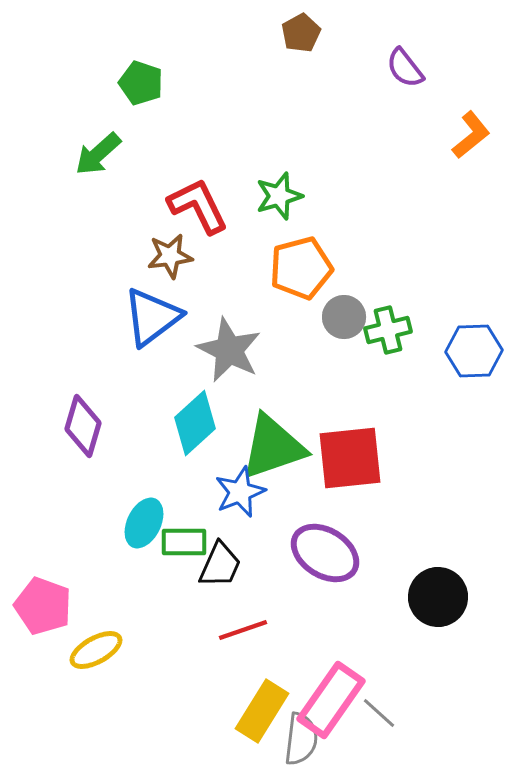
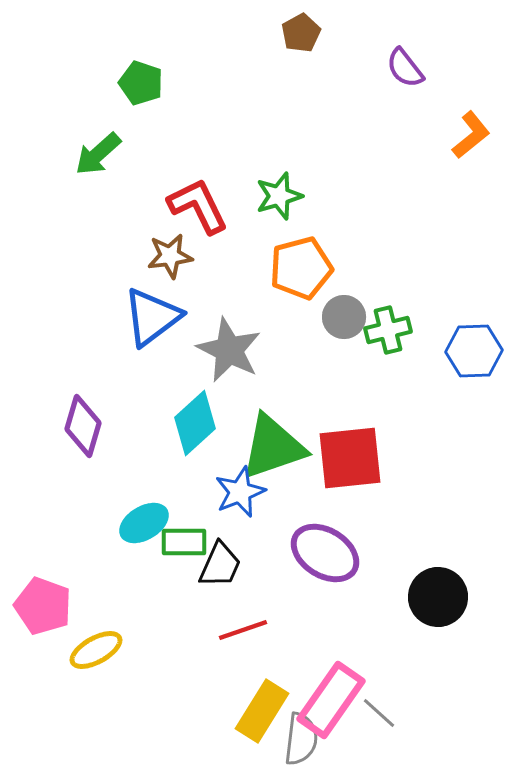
cyan ellipse: rotated 33 degrees clockwise
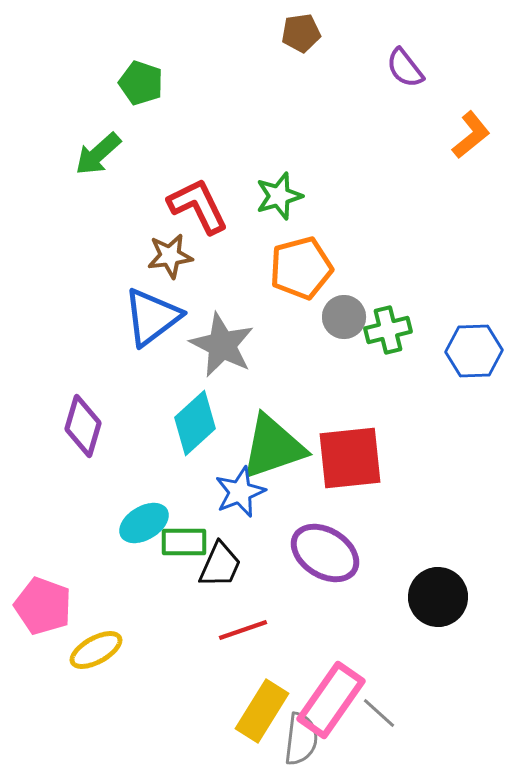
brown pentagon: rotated 21 degrees clockwise
gray star: moved 7 px left, 5 px up
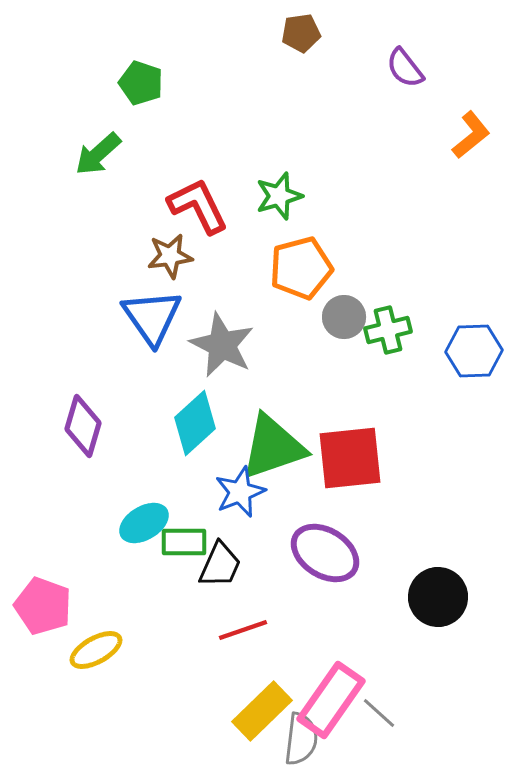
blue triangle: rotated 28 degrees counterclockwise
yellow rectangle: rotated 14 degrees clockwise
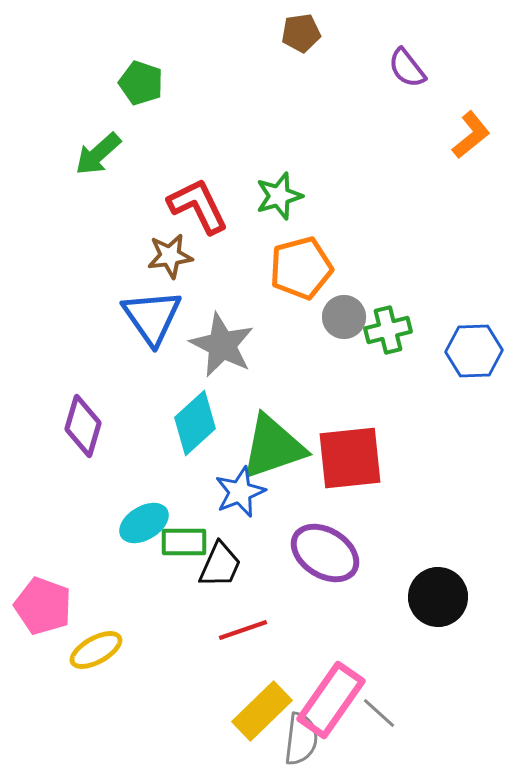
purple semicircle: moved 2 px right
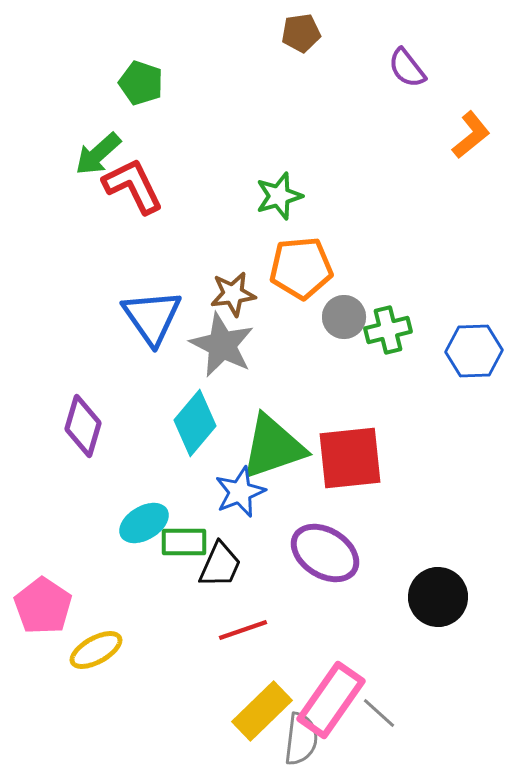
red L-shape: moved 65 px left, 20 px up
brown star: moved 63 px right, 38 px down
orange pentagon: rotated 10 degrees clockwise
cyan diamond: rotated 8 degrees counterclockwise
pink pentagon: rotated 14 degrees clockwise
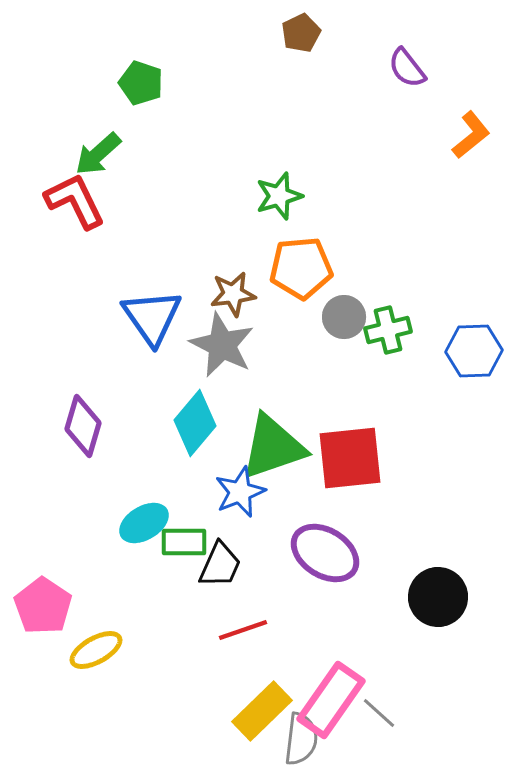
brown pentagon: rotated 18 degrees counterclockwise
red L-shape: moved 58 px left, 15 px down
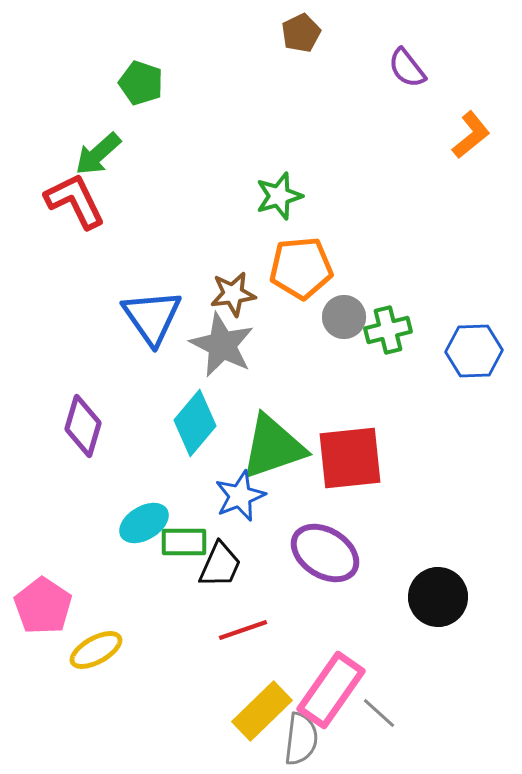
blue star: moved 4 px down
pink rectangle: moved 10 px up
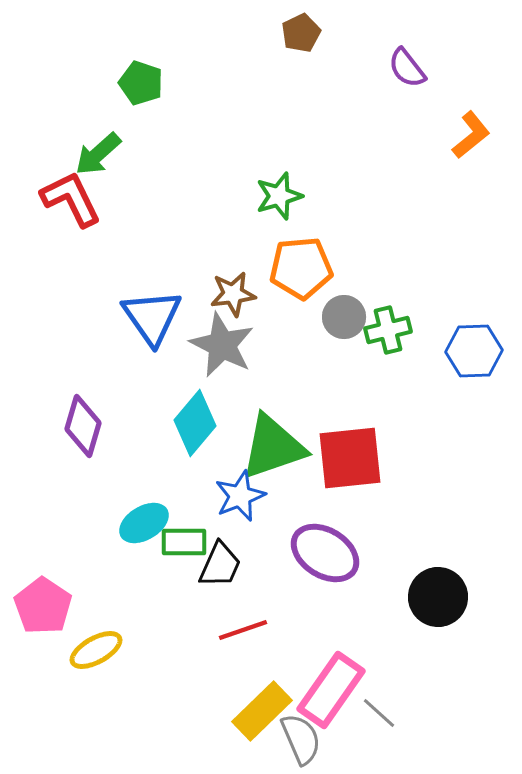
red L-shape: moved 4 px left, 2 px up
gray semicircle: rotated 30 degrees counterclockwise
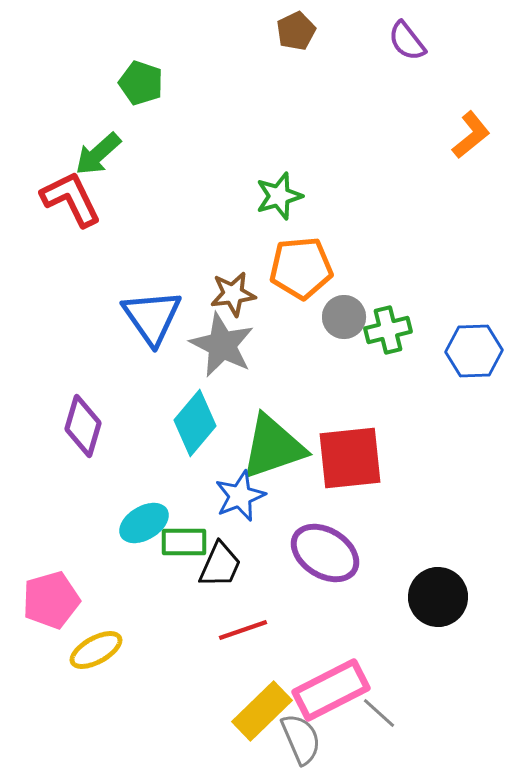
brown pentagon: moved 5 px left, 2 px up
purple semicircle: moved 27 px up
pink pentagon: moved 8 px right, 6 px up; rotated 22 degrees clockwise
pink rectangle: rotated 28 degrees clockwise
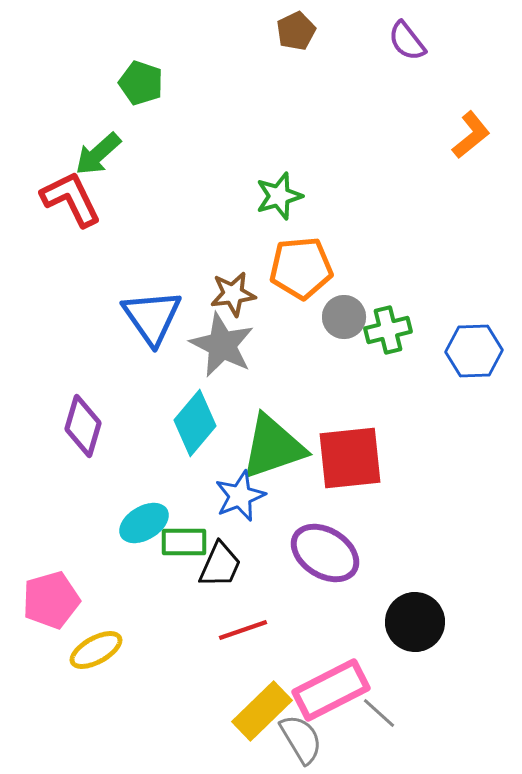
black circle: moved 23 px left, 25 px down
gray semicircle: rotated 8 degrees counterclockwise
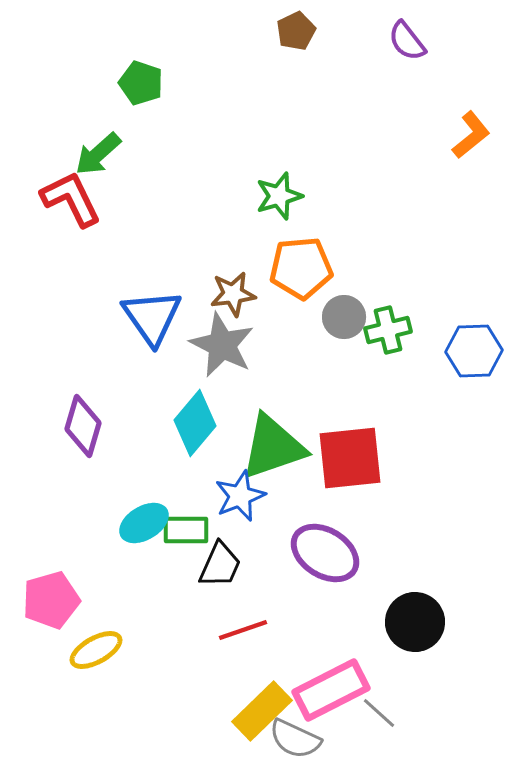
green rectangle: moved 2 px right, 12 px up
gray semicircle: moved 6 px left; rotated 146 degrees clockwise
